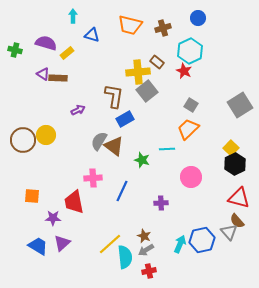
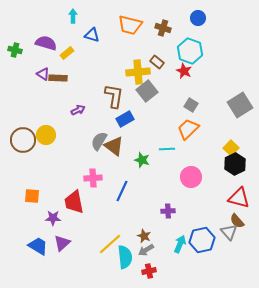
brown cross at (163, 28): rotated 35 degrees clockwise
cyan hexagon at (190, 51): rotated 15 degrees counterclockwise
purple cross at (161, 203): moved 7 px right, 8 px down
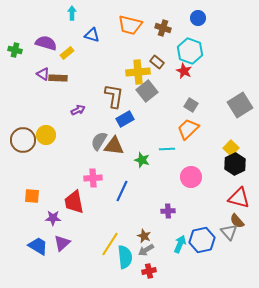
cyan arrow at (73, 16): moved 1 px left, 3 px up
brown triangle at (114, 146): rotated 30 degrees counterclockwise
yellow line at (110, 244): rotated 15 degrees counterclockwise
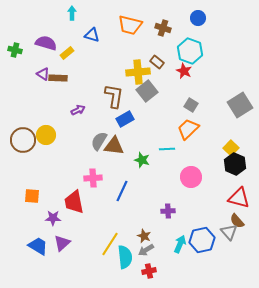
black hexagon at (235, 164): rotated 10 degrees counterclockwise
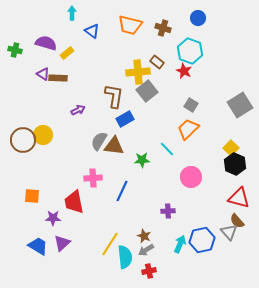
blue triangle at (92, 35): moved 4 px up; rotated 21 degrees clockwise
yellow circle at (46, 135): moved 3 px left
cyan line at (167, 149): rotated 49 degrees clockwise
green star at (142, 160): rotated 21 degrees counterclockwise
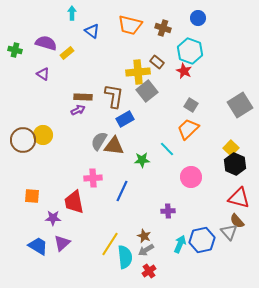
brown rectangle at (58, 78): moved 25 px right, 19 px down
red cross at (149, 271): rotated 24 degrees counterclockwise
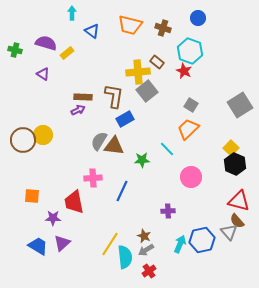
red triangle at (239, 198): moved 3 px down
